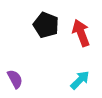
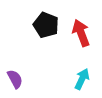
cyan arrow: moved 2 px right, 1 px up; rotated 20 degrees counterclockwise
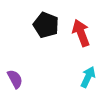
cyan arrow: moved 6 px right, 2 px up
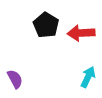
black pentagon: rotated 10 degrees clockwise
red arrow: rotated 72 degrees counterclockwise
